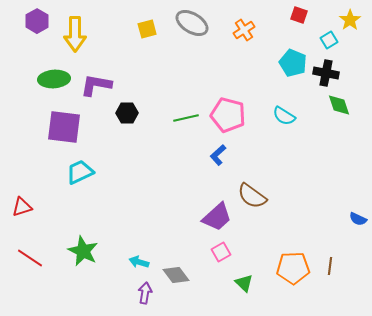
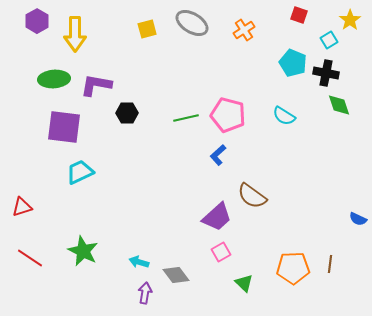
brown line: moved 2 px up
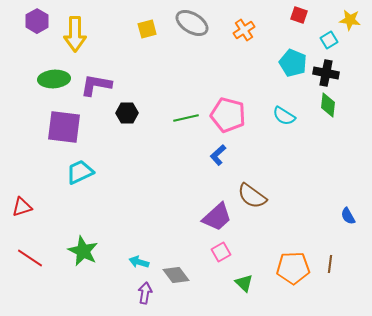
yellow star: rotated 30 degrees counterclockwise
green diamond: moved 11 px left; rotated 25 degrees clockwise
blue semicircle: moved 10 px left, 3 px up; rotated 36 degrees clockwise
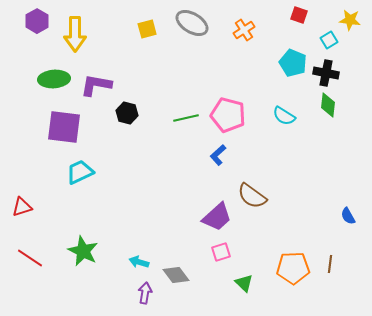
black hexagon: rotated 15 degrees clockwise
pink square: rotated 12 degrees clockwise
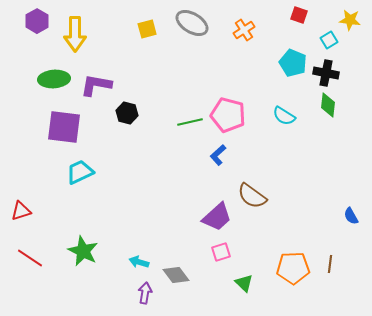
green line: moved 4 px right, 4 px down
red triangle: moved 1 px left, 4 px down
blue semicircle: moved 3 px right
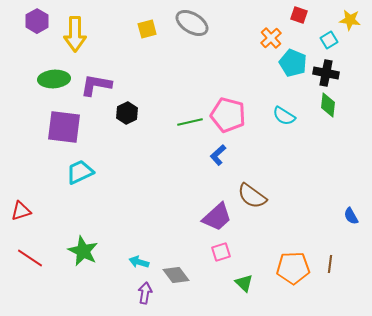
orange cross: moved 27 px right, 8 px down; rotated 10 degrees counterclockwise
black hexagon: rotated 20 degrees clockwise
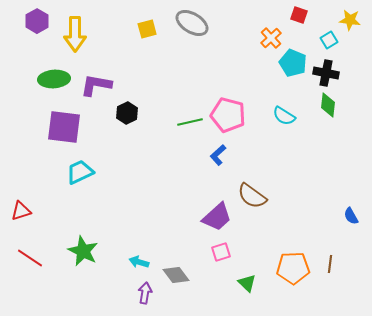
green triangle: moved 3 px right
